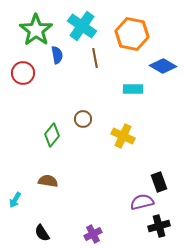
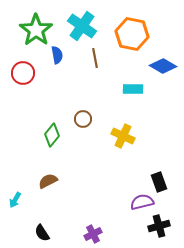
brown semicircle: rotated 36 degrees counterclockwise
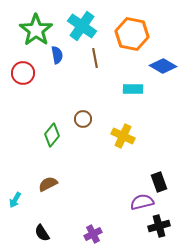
brown semicircle: moved 3 px down
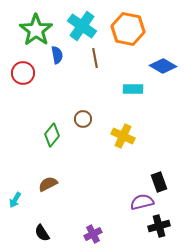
orange hexagon: moved 4 px left, 5 px up
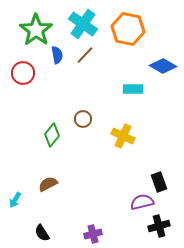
cyan cross: moved 1 px right, 2 px up
brown line: moved 10 px left, 3 px up; rotated 54 degrees clockwise
purple cross: rotated 12 degrees clockwise
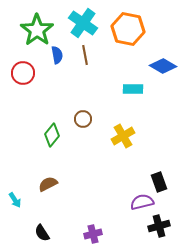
cyan cross: moved 1 px up
green star: moved 1 px right
brown line: rotated 54 degrees counterclockwise
yellow cross: rotated 35 degrees clockwise
cyan arrow: rotated 63 degrees counterclockwise
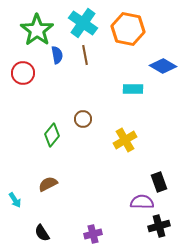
yellow cross: moved 2 px right, 4 px down
purple semicircle: rotated 15 degrees clockwise
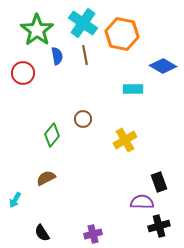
orange hexagon: moved 6 px left, 5 px down
blue semicircle: moved 1 px down
brown semicircle: moved 2 px left, 6 px up
cyan arrow: rotated 63 degrees clockwise
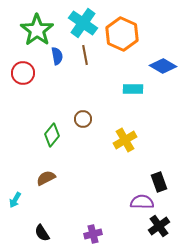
orange hexagon: rotated 12 degrees clockwise
black cross: rotated 20 degrees counterclockwise
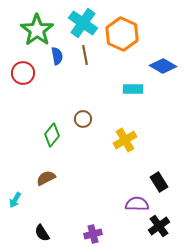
black rectangle: rotated 12 degrees counterclockwise
purple semicircle: moved 5 px left, 2 px down
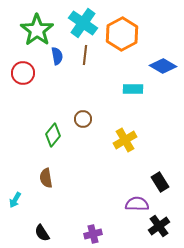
orange hexagon: rotated 8 degrees clockwise
brown line: rotated 18 degrees clockwise
green diamond: moved 1 px right
brown semicircle: rotated 72 degrees counterclockwise
black rectangle: moved 1 px right
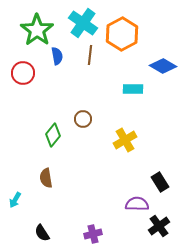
brown line: moved 5 px right
